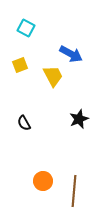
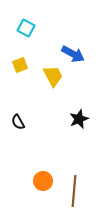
blue arrow: moved 2 px right
black semicircle: moved 6 px left, 1 px up
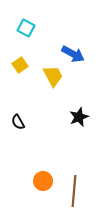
yellow square: rotated 14 degrees counterclockwise
black star: moved 2 px up
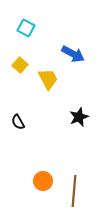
yellow square: rotated 14 degrees counterclockwise
yellow trapezoid: moved 5 px left, 3 px down
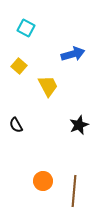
blue arrow: rotated 45 degrees counterclockwise
yellow square: moved 1 px left, 1 px down
yellow trapezoid: moved 7 px down
black star: moved 8 px down
black semicircle: moved 2 px left, 3 px down
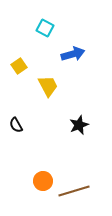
cyan square: moved 19 px right
yellow square: rotated 14 degrees clockwise
brown line: rotated 68 degrees clockwise
